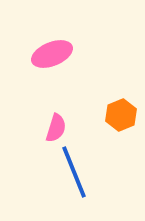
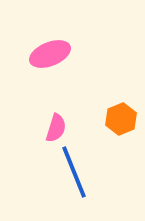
pink ellipse: moved 2 px left
orange hexagon: moved 4 px down
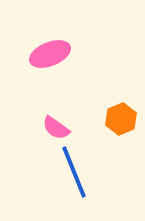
pink semicircle: rotated 108 degrees clockwise
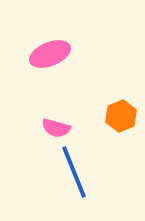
orange hexagon: moved 3 px up
pink semicircle: rotated 20 degrees counterclockwise
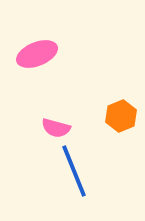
pink ellipse: moved 13 px left
blue line: moved 1 px up
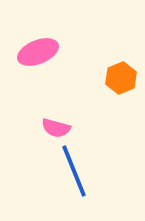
pink ellipse: moved 1 px right, 2 px up
orange hexagon: moved 38 px up
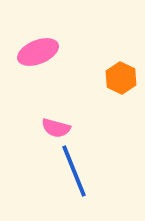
orange hexagon: rotated 12 degrees counterclockwise
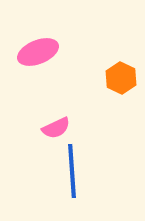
pink semicircle: rotated 40 degrees counterclockwise
blue line: moved 2 px left; rotated 18 degrees clockwise
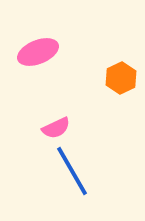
orange hexagon: rotated 8 degrees clockwise
blue line: rotated 26 degrees counterclockwise
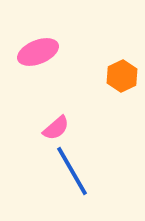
orange hexagon: moved 1 px right, 2 px up
pink semicircle: rotated 16 degrees counterclockwise
